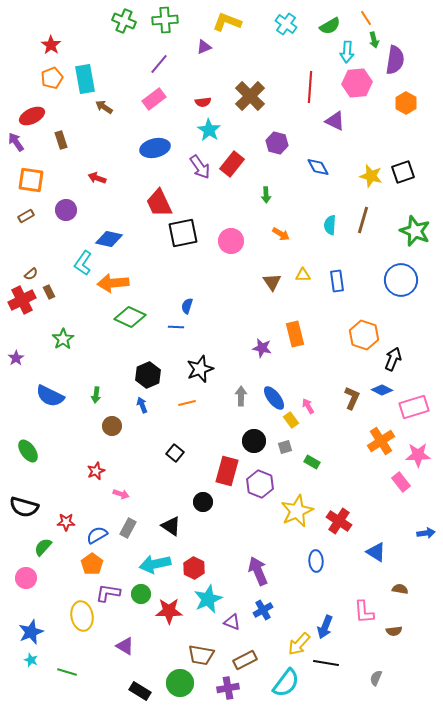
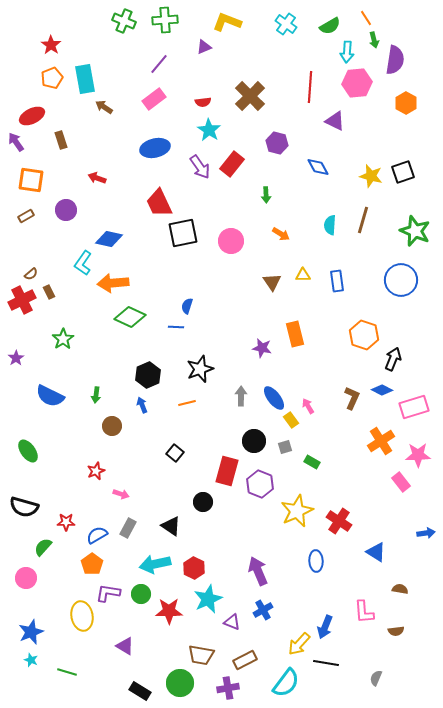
brown semicircle at (394, 631): moved 2 px right
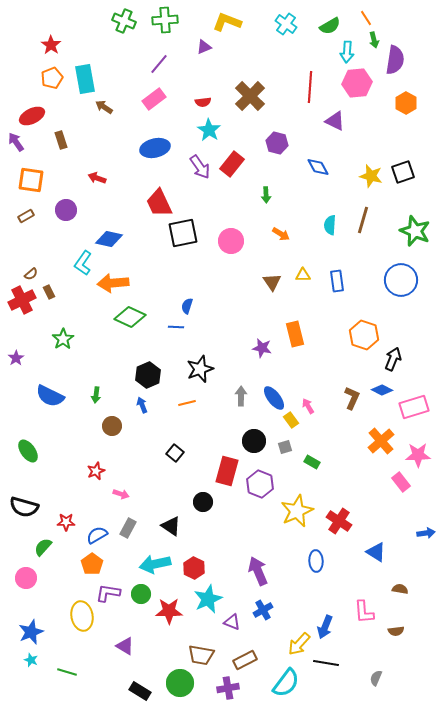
orange cross at (381, 441): rotated 8 degrees counterclockwise
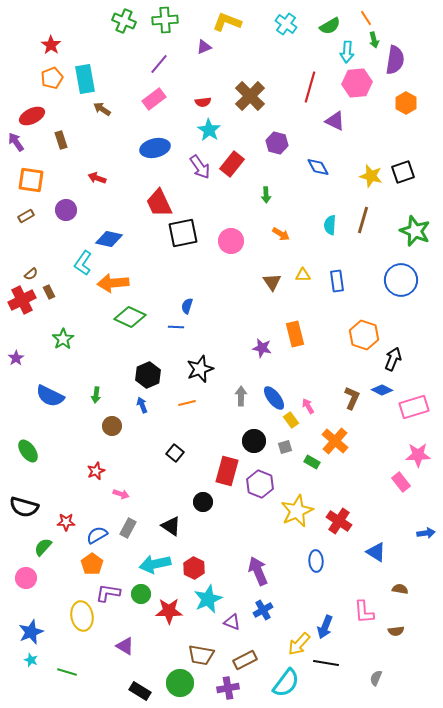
red line at (310, 87): rotated 12 degrees clockwise
brown arrow at (104, 107): moved 2 px left, 2 px down
orange cross at (381, 441): moved 46 px left; rotated 8 degrees counterclockwise
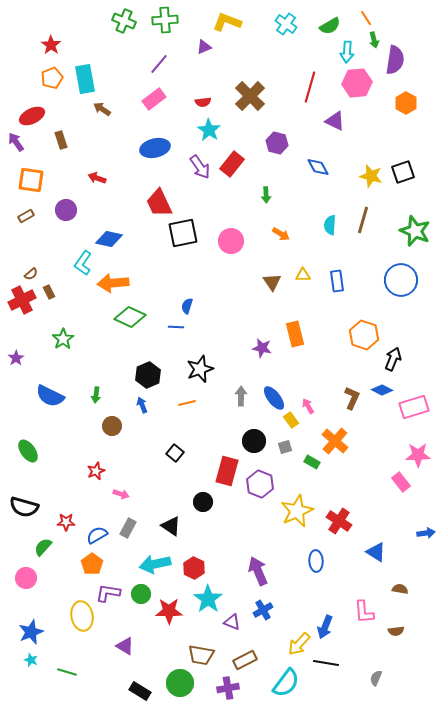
cyan star at (208, 599): rotated 12 degrees counterclockwise
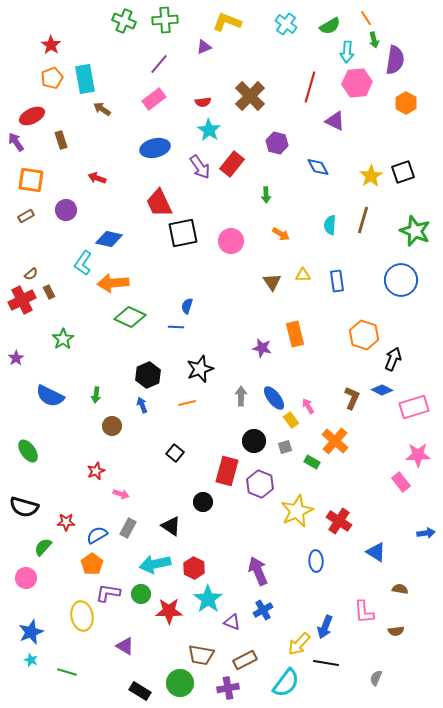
yellow star at (371, 176): rotated 25 degrees clockwise
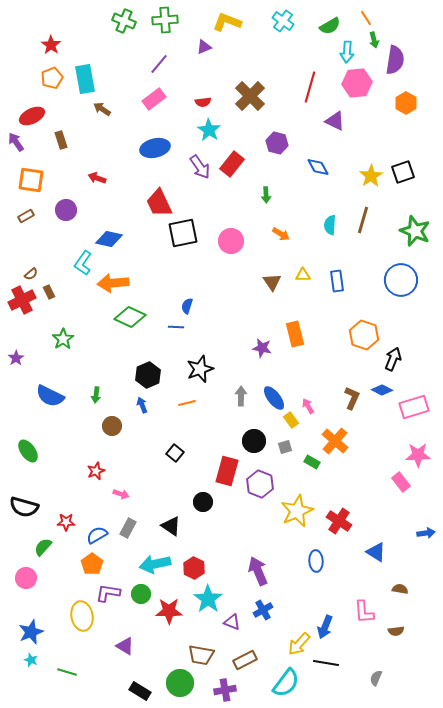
cyan cross at (286, 24): moved 3 px left, 3 px up
purple cross at (228, 688): moved 3 px left, 2 px down
